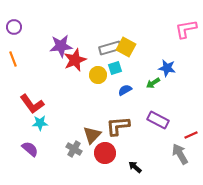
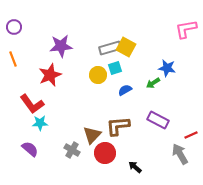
red star: moved 25 px left, 15 px down
gray cross: moved 2 px left, 1 px down
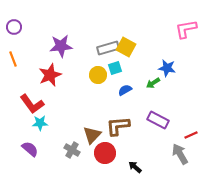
gray rectangle: moved 2 px left
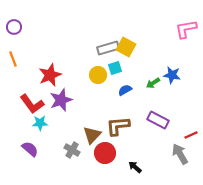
purple star: moved 54 px down; rotated 15 degrees counterclockwise
blue star: moved 5 px right, 7 px down
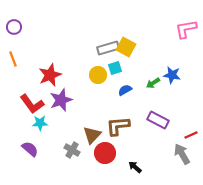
gray arrow: moved 2 px right
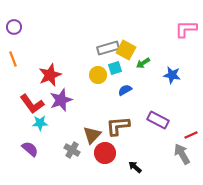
pink L-shape: rotated 10 degrees clockwise
yellow square: moved 3 px down
green arrow: moved 10 px left, 20 px up
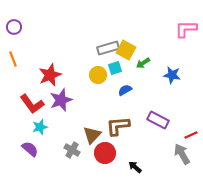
cyan star: moved 4 px down; rotated 14 degrees counterclockwise
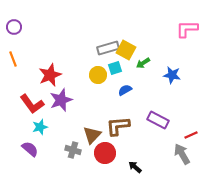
pink L-shape: moved 1 px right
gray cross: moved 1 px right; rotated 14 degrees counterclockwise
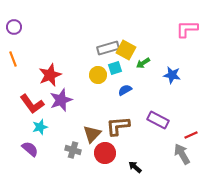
brown triangle: moved 1 px up
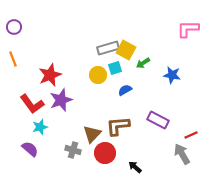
pink L-shape: moved 1 px right
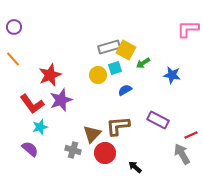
gray rectangle: moved 1 px right, 1 px up
orange line: rotated 21 degrees counterclockwise
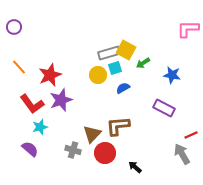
gray rectangle: moved 6 px down
orange line: moved 6 px right, 8 px down
blue semicircle: moved 2 px left, 2 px up
purple rectangle: moved 6 px right, 12 px up
